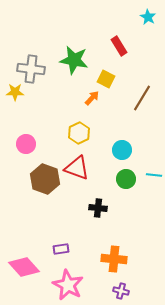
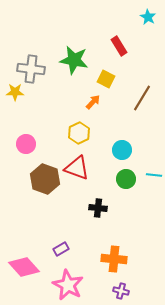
orange arrow: moved 1 px right, 4 px down
purple rectangle: rotated 21 degrees counterclockwise
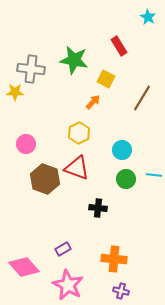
purple rectangle: moved 2 px right
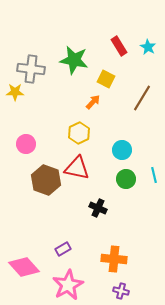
cyan star: moved 30 px down
red triangle: rotated 8 degrees counterclockwise
cyan line: rotated 70 degrees clockwise
brown hexagon: moved 1 px right, 1 px down
black cross: rotated 18 degrees clockwise
pink star: rotated 16 degrees clockwise
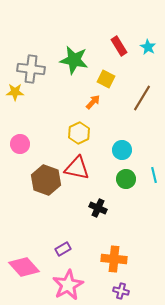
pink circle: moved 6 px left
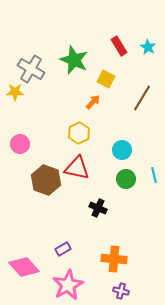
green star: rotated 12 degrees clockwise
gray cross: rotated 24 degrees clockwise
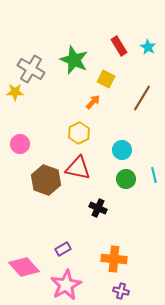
red triangle: moved 1 px right
pink star: moved 2 px left
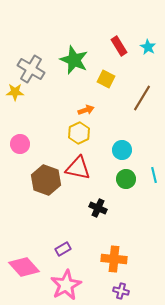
orange arrow: moved 7 px left, 8 px down; rotated 28 degrees clockwise
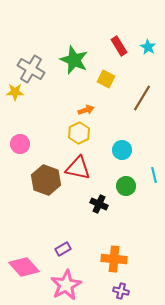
green circle: moved 7 px down
black cross: moved 1 px right, 4 px up
